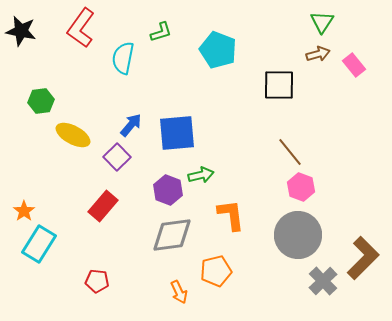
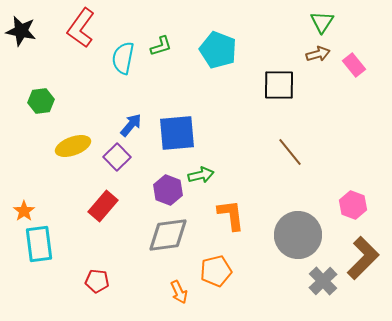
green L-shape: moved 14 px down
yellow ellipse: moved 11 px down; rotated 48 degrees counterclockwise
pink hexagon: moved 52 px right, 18 px down
gray diamond: moved 4 px left
cyan rectangle: rotated 39 degrees counterclockwise
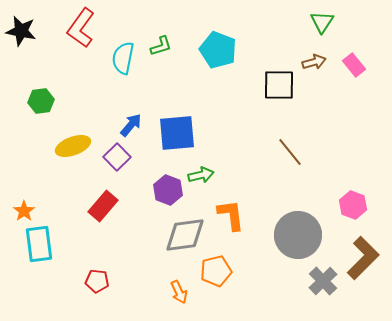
brown arrow: moved 4 px left, 8 px down
gray diamond: moved 17 px right
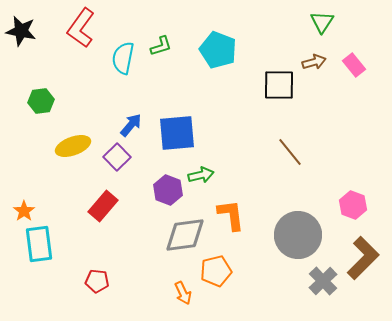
orange arrow: moved 4 px right, 1 px down
